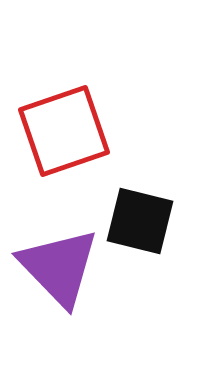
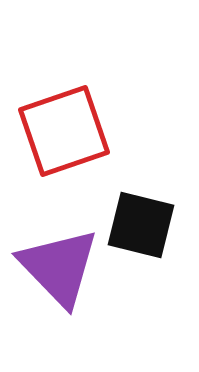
black square: moved 1 px right, 4 px down
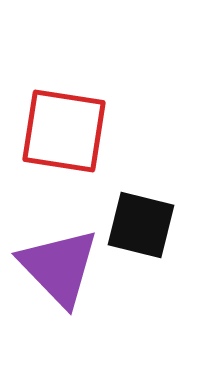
red square: rotated 28 degrees clockwise
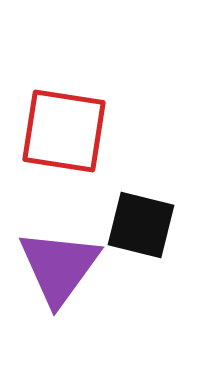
purple triangle: rotated 20 degrees clockwise
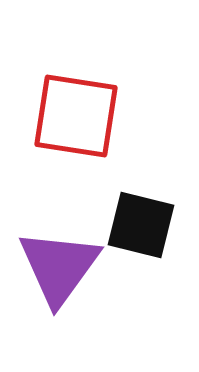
red square: moved 12 px right, 15 px up
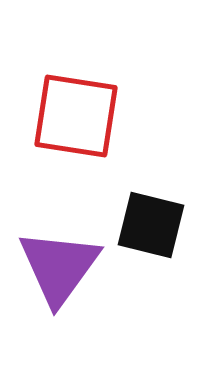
black square: moved 10 px right
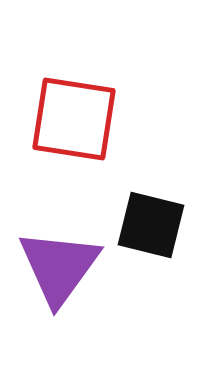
red square: moved 2 px left, 3 px down
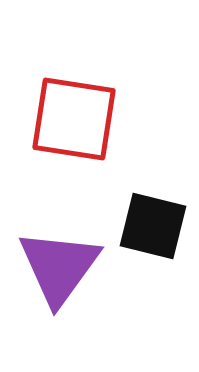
black square: moved 2 px right, 1 px down
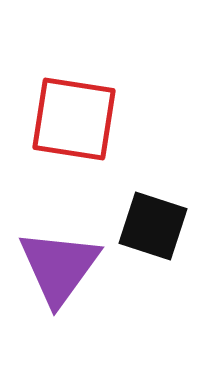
black square: rotated 4 degrees clockwise
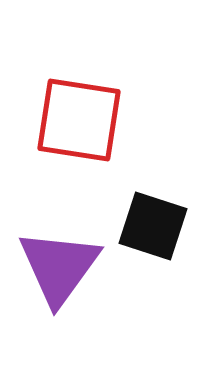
red square: moved 5 px right, 1 px down
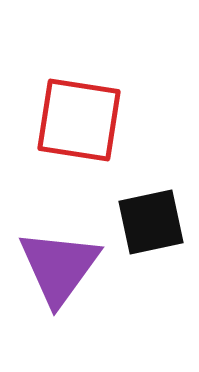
black square: moved 2 px left, 4 px up; rotated 30 degrees counterclockwise
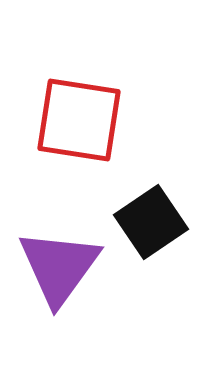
black square: rotated 22 degrees counterclockwise
